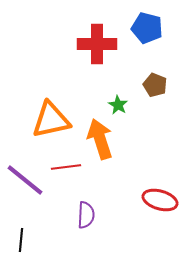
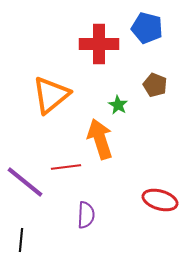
red cross: moved 2 px right
orange triangle: moved 25 px up; rotated 27 degrees counterclockwise
purple line: moved 2 px down
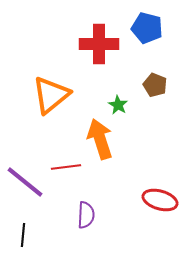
black line: moved 2 px right, 5 px up
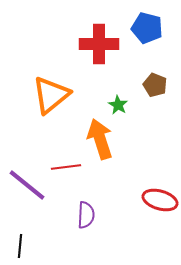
purple line: moved 2 px right, 3 px down
black line: moved 3 px left, 11 px down
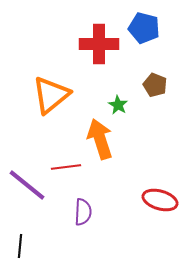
blue pentagon: moved 3 px left
purple semicircle: moved 3 px left, 3 px up
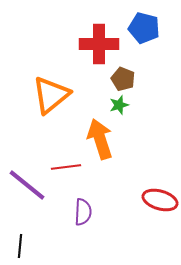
brown pentagon: moved 32 px left, 6 px up
green star: moved 1 px right; rotated 24 degrees clockwise
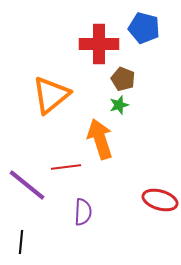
black line: moved 1 px right, 4 px up
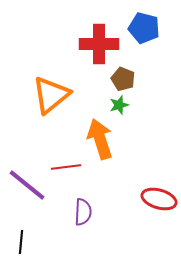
red ellipse: moved 1 px left, 1 px up
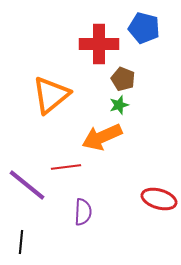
orange arrow: moved 2 px right, 2 px up; rotated 96 degrees counterclockwise
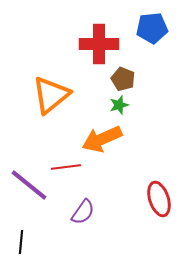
blue pentagon: moved 8 px right; rotated 20 degrees counterclockwise
orange arrow: moved 2 px down
purple line: moved 2 px right
red ellipse: rotated 56 degrees clockwise
purple semicircle: rotated 32 degrees clockwise
